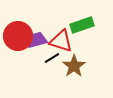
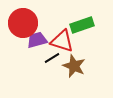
red circle: moved 5 px right, 13 px up
red triangle: moved 1 px right
brown star: rotated 15 degrees counterclockwise
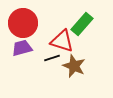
green rectangle: moved 1 px up; rotated 30 degrees counterclockwise
purple trapezoid: moved 15 px left, 8 px down
black line: rotated 14 degrees clockwise
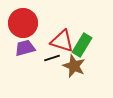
green rectangle: moved 21 px down; rotated 10 degrees counterclockwise
purple trapezoid: moved 3 px right
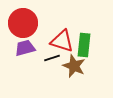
green rectangle: moved 2 px right; rotated 25 degrees counterclockwise
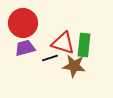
red triangle: moved 1 px right, 2 px down
black line: moved 2 px left
brown star: rotated 15 degrees counterclockwise
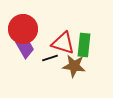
red circle: moved 6 px down
purple trapezoid: rotated 75 degrees clockwise
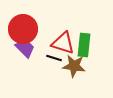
purple trapezoid: rotated 15 degrees counterclockwise
black line: moved 4 px right; rotated 35 degrees clockwise
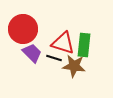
purple trapezoid: moved 7 px right, 5 px down
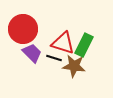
green rectangle: rotated 20 degrees clockwise
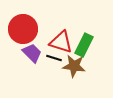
red triangle: moved 2 px left, 1 px up
